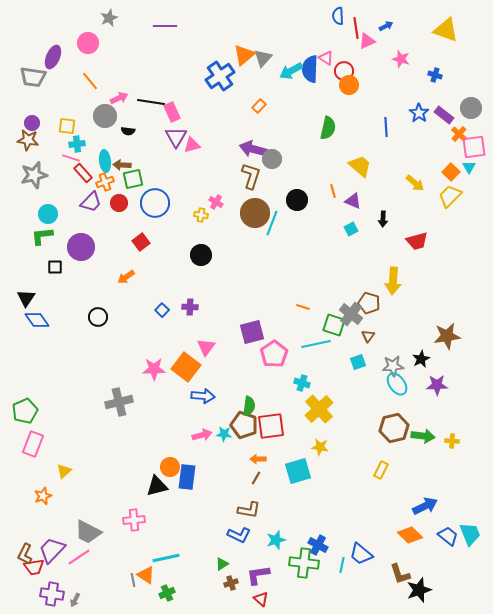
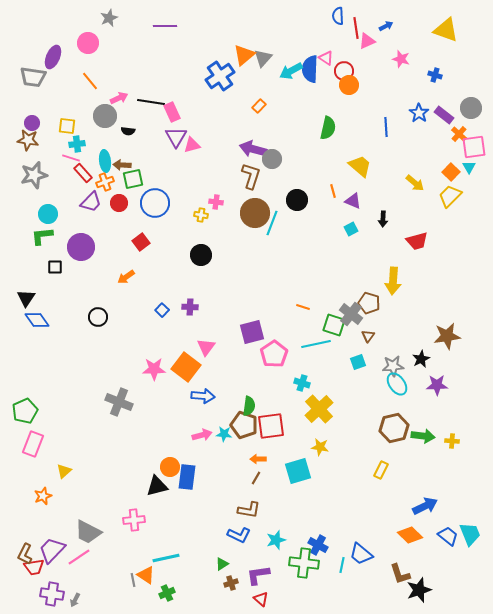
pink cross at (216, 202): rotated 24 degrees counterclockwise
gray cross at (119, 402): rotated 36 degrees clockwise
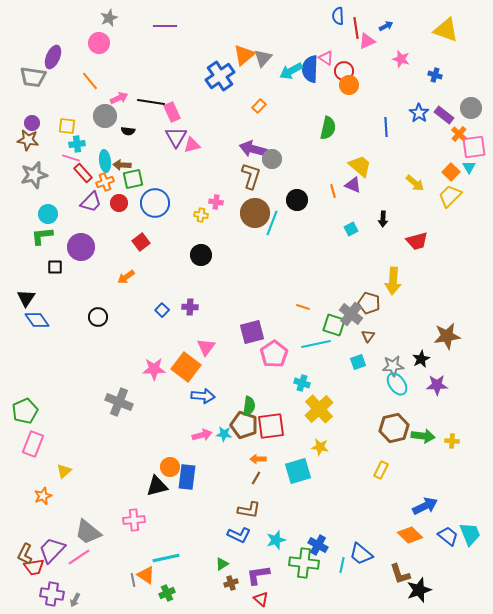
pink circle at (88, 43): moved 11 px right
purple triangle at (353, 201): moved 16 px up
gray trapezoid at (88, 532): rotated 12 degrees clockwise
